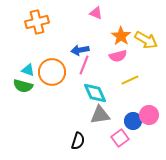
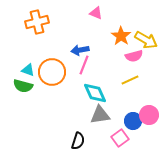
pink semicircle: moved 16 px right
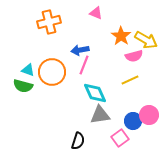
orange cross: moved 12 px right
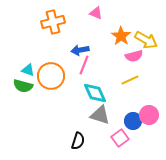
orange cross: moved 4 px right
orange circle: moved 1 px left, 4 px down
gray triangle: rotated 25 degrees clockwise
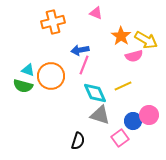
yellow line: moved 7 px left, 6 px down
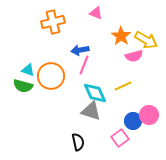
gray triangle: moved 9 px left, 4 px up
black semicircle: moved 1 px down; rotated 30 degrees counterclockwise
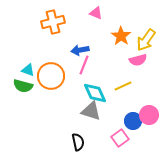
yellow arrow: rotated 95 degrees clockwise
pink semicircle: moved 4 px right, 4 px down
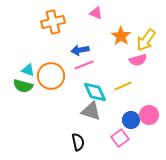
pink line: rotated 48 degrees clockwise
cyan diamond: moved 1 px up
blue circle: moved 2 px left, 1 px up
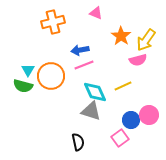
cyan triangle: rotated 40 degrees clockwise
